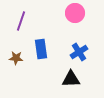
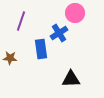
blue cross: moved 20 px left, 19 px up
brown star: moved 6 px left
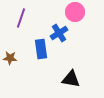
pink circle: moved 1 px up
purple line: moved 3 px up
black triangle: rotated 12 degrees clockwise
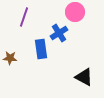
purple line: moved 3 px right, 1 px up
black triangle: moved 13 px right, 2 px up; rotated 18 degrees clockwise
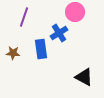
brown star: moved 3 px right, 5 px up
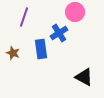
brown star: rotated 16 degrees clockwise
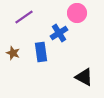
pink circle: moved 2 px right, 1 px down
purple line: rotated 36 degrees clockwise
blue rectangle: moved 3 px down
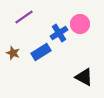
pink circle: moved 3 px right, 11 px down
blue rectangle: rotated 66 degrees clockwise
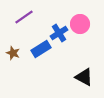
blue rectangle: moved 3 px up
